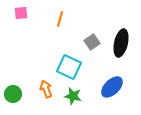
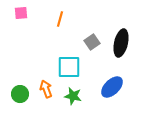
cyan square: rotated 25 degrees counterclockwise
green circle: moved 7 px right
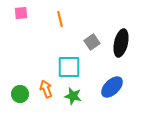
orange line: rotated 28 degrees counterclockwise
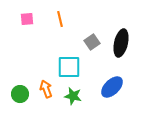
pink square: moved 6 px right, 6 px down
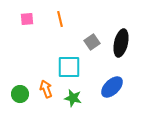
green star: moved 2 px down
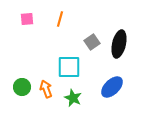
orange line: rotated 28 degrees clockwise
black ellipse: moved 2 px left, 1 px down
green circle: moved 2 px right, 7 px up
green star: rotated 12 degrees clockwise
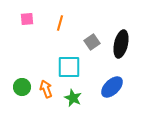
orange line: moved 4 px down
black ellipse: moved 2 px right
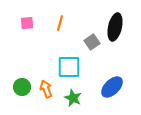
pink square: moved 4 px down
black ellipse: moved 6 px left, 17 px up
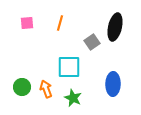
blue ellipse: moved 1 px right, 3 px up; rotated 45 degrees counterclockwise
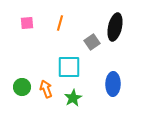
green star: rotated 18 degrees clockwise
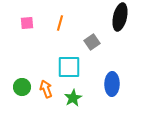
black ellipse: moved 5 px right, 10 px up
blue ellipse: moved 1 px left
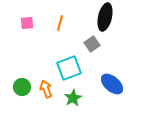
black ellipse: moved 15 px left
gray square: moved 2 px down
cyan square: moved 1 px down; rotated 20 degrees counterclockwise
blue ellipse: rotated 50 degrees counterclockwise
